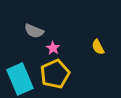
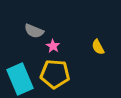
pink star: moved 2 px up
yellow pentagon: rotated 28 degrees clockwise
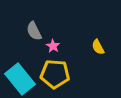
gray semicircle: rotated 42 degrees clockwise
cyan rectangle: rotated 16 degrees counterclockwise
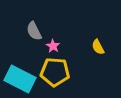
yellow pentagon: moved 2 px up
cyan rectangle: rotated 24 degrees counterclockwise
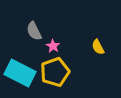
yellow pentagon: rotated 24 degrees counterclockwise
cyan rectangle: moved 6 px up
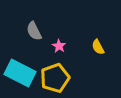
pink star: moved 6 px right
yellow pentagon: moved 6 px down
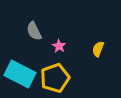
yellow semicircle: moved 2 px down; rotated 49 degrees clockwise
cyan rectangle: moved 1 px down
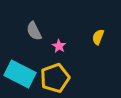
yellow semicircle: moved 12 px up
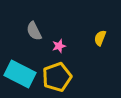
yellow semicircle: moved 2 px right, 1 px down
pink star: rotated 24 degrees clockwise
yellow pentagon: moved 2 px right, 1 px up
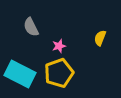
gray semicircle: moved 3 px left, 4 px up
yellow pentagon: moved 2 px right, 4 px up
